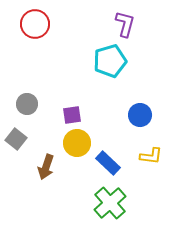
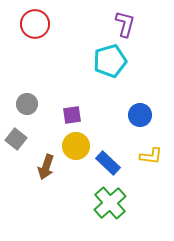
yellow circle: moved 1 px left, 3 px down
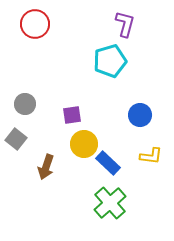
gray circle: moved 2 px left
yellow circle: moved 8 px right, 2 px up
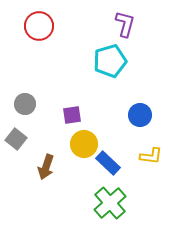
red circle: moved 4 px right, 2 px down
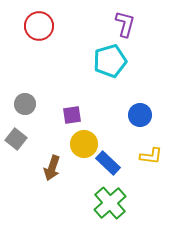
brown arrow: moved 6 px right, 1 px down
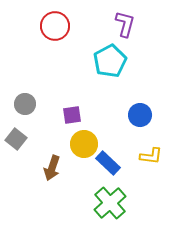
red circle: moved 16 px right
cyan pentagon: rotated 12 degrees counterclockwise
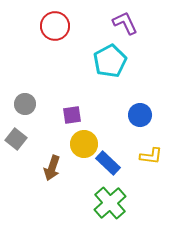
purple L-shape: moved 1 px up; rotated 40 degrees counterclockwise
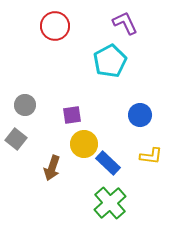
gray circle: moved 1 px down
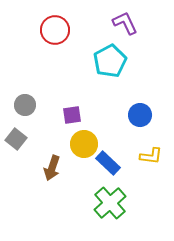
red circle: moved 4 px down
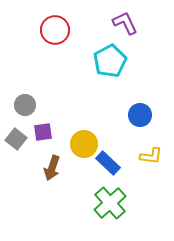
purple square: moved 29 px left, 17 px down
